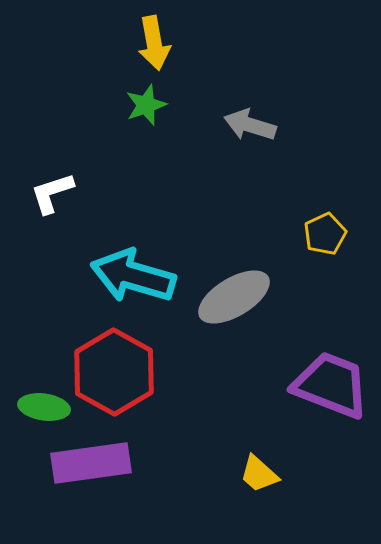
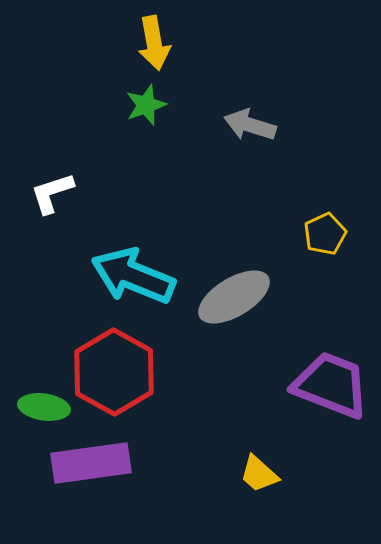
cyan arrow: rotated 6 degrees clockwise
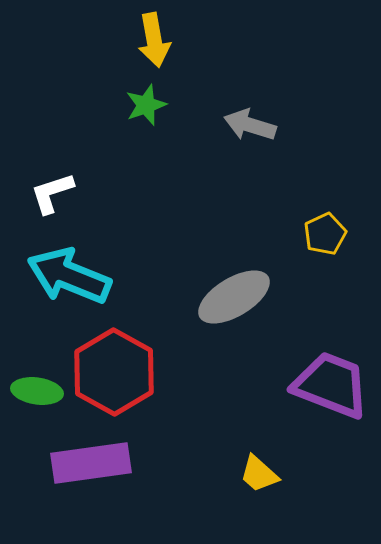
yellow arrow: moved 3 px up
cyan arrow: moved 64 px left
green ellipse: moved 7 px left, 16 px up
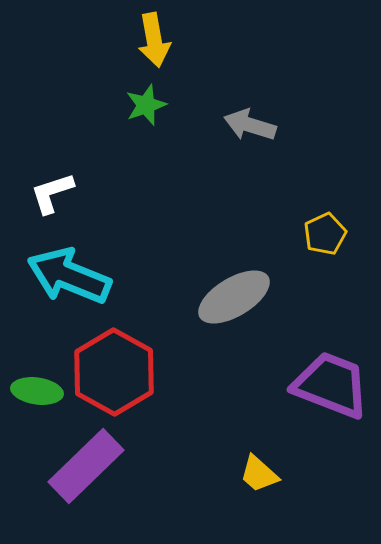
purple rectangle: moved 5 px left, 3 px down; rotated 36 degrees counterclockwise
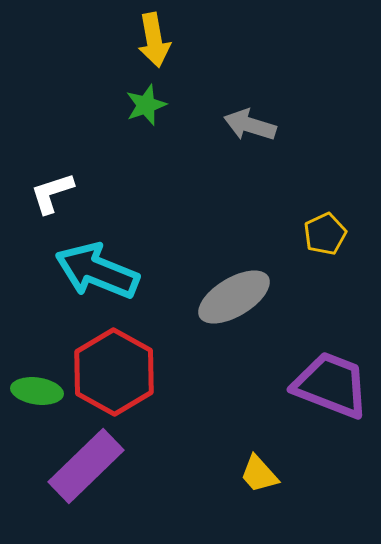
cyan arrow: moved 28 px right, 5 px up
yellow trapezoid: rotated 6 degrees clockwise
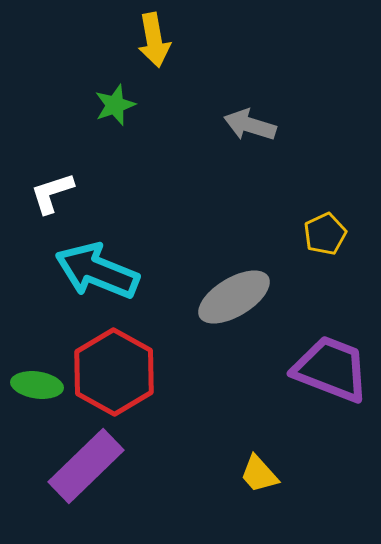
green star: moved 31 px left
purple trapezoid: moved 16 px up
green ellipse: moved 6 px up
